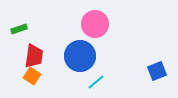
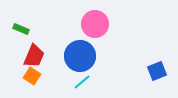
green rectangle: moved 2 px right; rotated 42 degrees clockwise
red trapezoid: rotated 15 degrees clockwise
cyan line: moved 14 px left
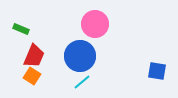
blue square: rotated 30 degrees clockwise
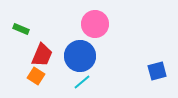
red trapezoid: moved 8 px right, 1 px up
blue square: rotated 24 degrees counterclockwise
orange square: moved 4 px right
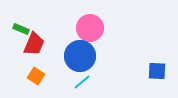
pink circle: moved 5 px left, 4 px down
red trapezoid: moved 8 px left, 11 px up
blue square: rotated 18 degrees clockwise
